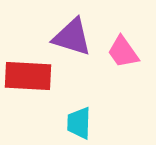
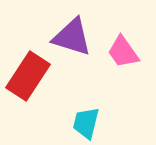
red rectangle: rotated 60 degrees counterclockwise
cyan trapezoid: moved 7 px right; rotated 12 degrees clockwise
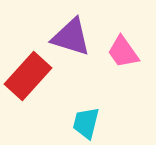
purple triangle: moved 1 px left
red rectangle: rotated 9 degrees clockwise
